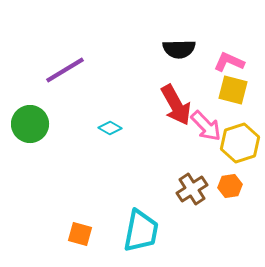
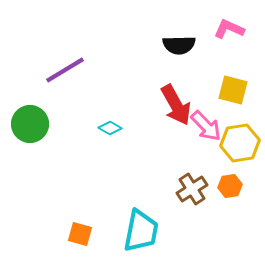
black semicircle: moved 4 px up
pink L-shape: moved 33 px up
yellow hexagon: rotated 9 degrees clockwise
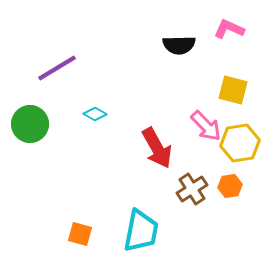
purple line: moved 8 px left, 2 px up
red arrow: moved 19 px left, 43 px down
cyan diamond: moved 15 px left, 14 px up
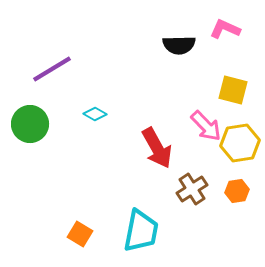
pink L-shape: moved 4 px left
purple line: moved 5 px left, 1 px down
orange hexagon: moved 7 px right, 5 px down
orange square: rotated 15 degrees clockwise
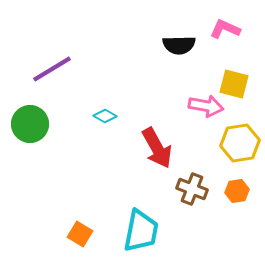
yellow square: moved 1 px right, 6 px up
cyan diamond: moved 10 px right, 2 px down
pink arrow: moved 20 px up; rotated 36 degrees counterclockwise
brown cross: rotated 36 degrees counterclockwise
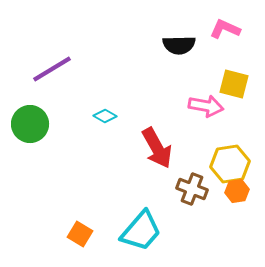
yellow hexagon: moved 10 px left, 21 px down
cyan trapezoid: rotated 30 degrees clockwise
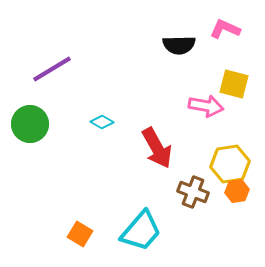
cyan diamond: moved 3 px left, 6 px down
brown cross: moved 1 px right, 3 px down
